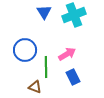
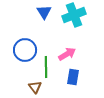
blue rectangle: rotated 35 degrees clockwise
brown triangle: rotated 32 degrees clockwise
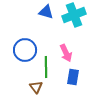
blue triangle: moved 2 px right; rotated 42 degrees counterclockwise
pink arrow: moved 1 px left, 1 px up; rotated 96 degrees clockwise
brown triangle: moved 1 px right
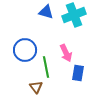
green line: rotated 10 degrees counterclockwise
blue rectangle: moved 5 px right, 4 px up
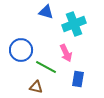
cyan cross: moved 9 px down
blue circle: moved 4 px left
green line: rotated 50 degrees counterclockwise
blue rectangle: moved 6 px down
brown triangle: rotated 40 degrees counterclockwise
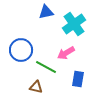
blue triangle: rotated 28 degrees counterclockwise
cyan cross: rotated 15 degrees counterclockwise
pink arrow: rotated 84 degrees clockwise
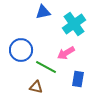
blue triangle: moved 3 px left
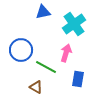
pink arrow: rotated 138 degrees clockwise
brown triangle: rotated 16 degrees clockwise
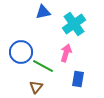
blue circle: moved 2 px down
green line: moved 3 px left, 1 px up
brown triangle: rotated 40 degrees clockwise
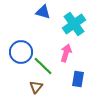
blue triangle: rotated 28 degrees clockwise
green line: rotated 15 degrees clockwise
